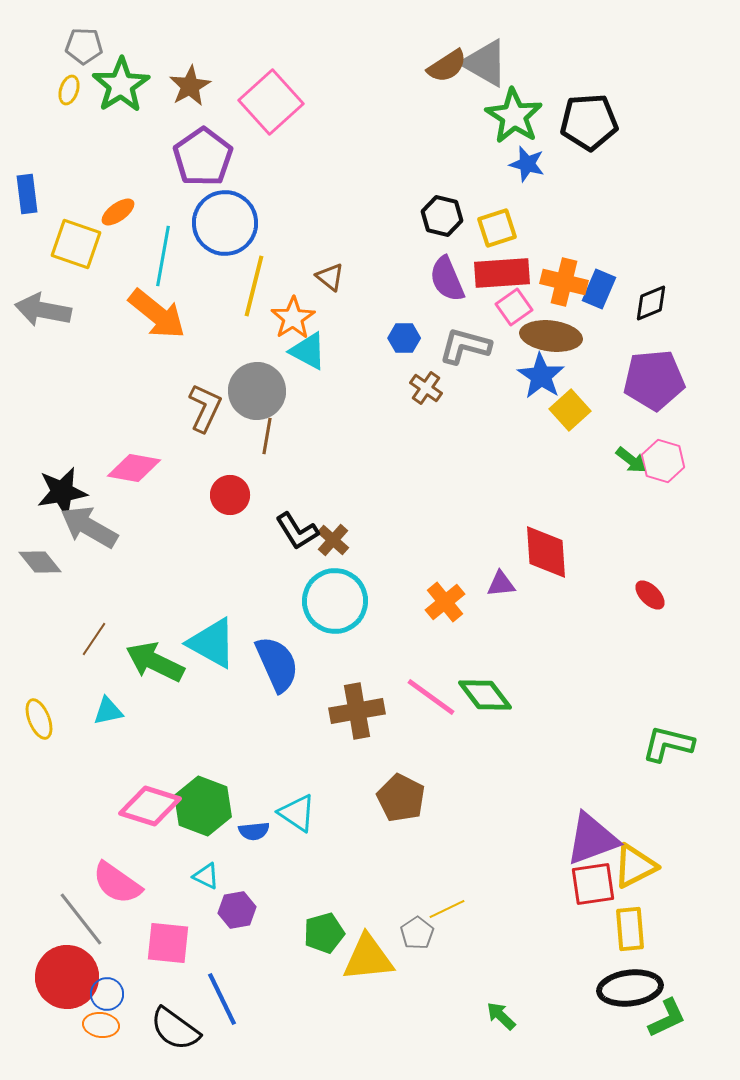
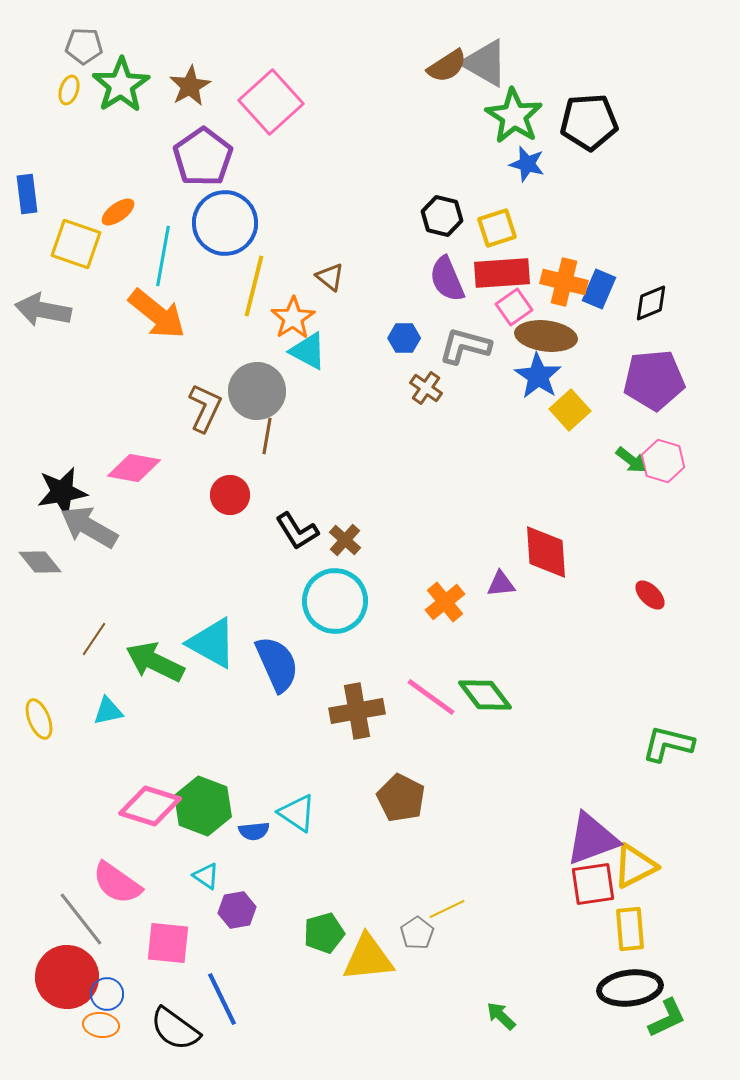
brown ellipse at (551, 336): moved 5 px left
blue star at (541, 376): moved 3 px left
brown cross at (333, 540): moved 12 px right
cyan triangle at (206, 876): rotated 8 degrees clockwise
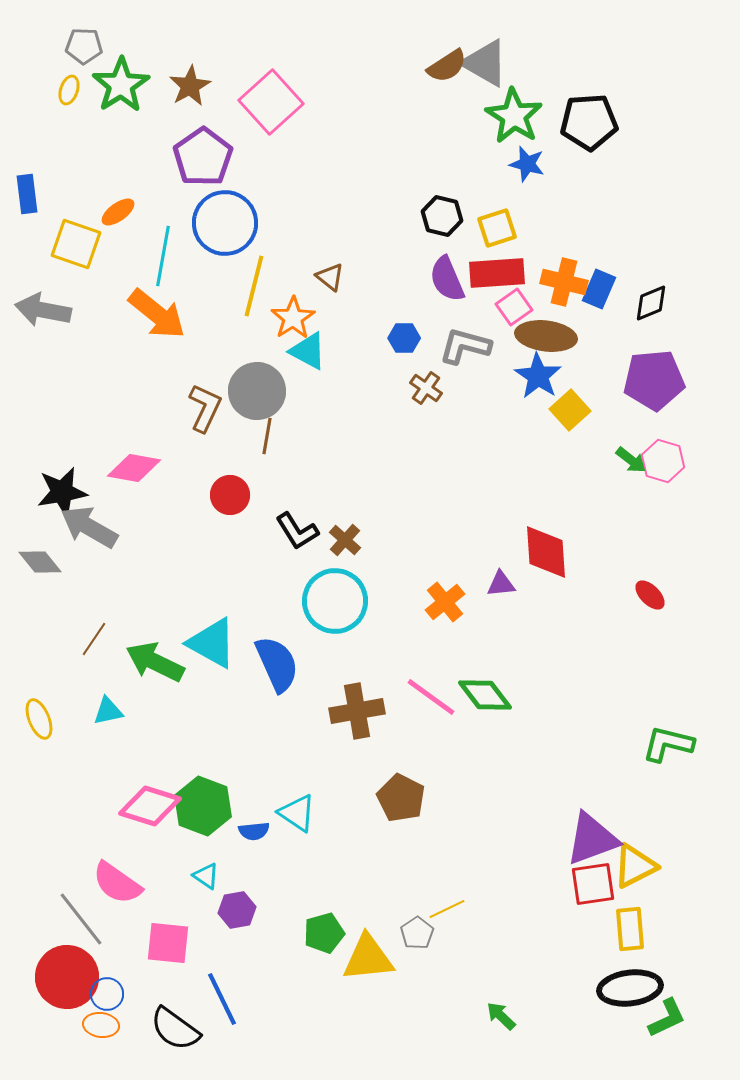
red rectangle at (502, 273): moved 5 px left
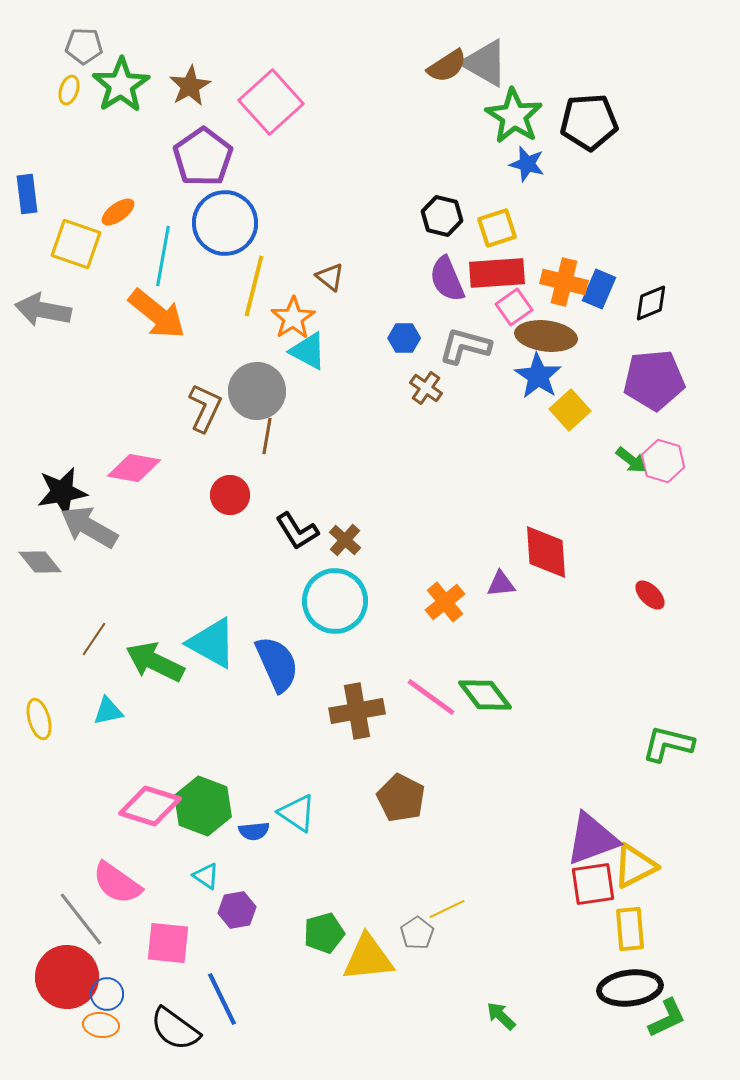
yellow ellipse at (39, 719): rotated 6 degrees clockwise
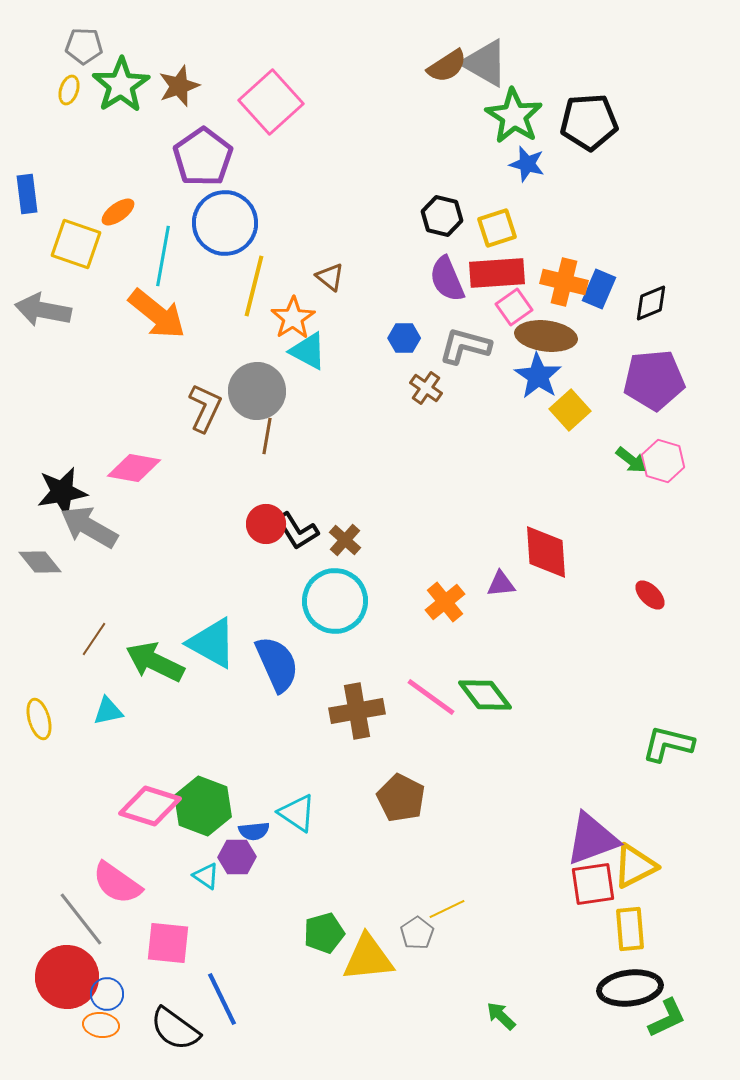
brown star at (190, 86): moved 11 px left; rotated 9 degrees clockwise
red circle at (230, 495): moved 36 px right, 29 px down
purple hexagon at (237, 910): moved 53 px up; rotated 9 degrees clockwise
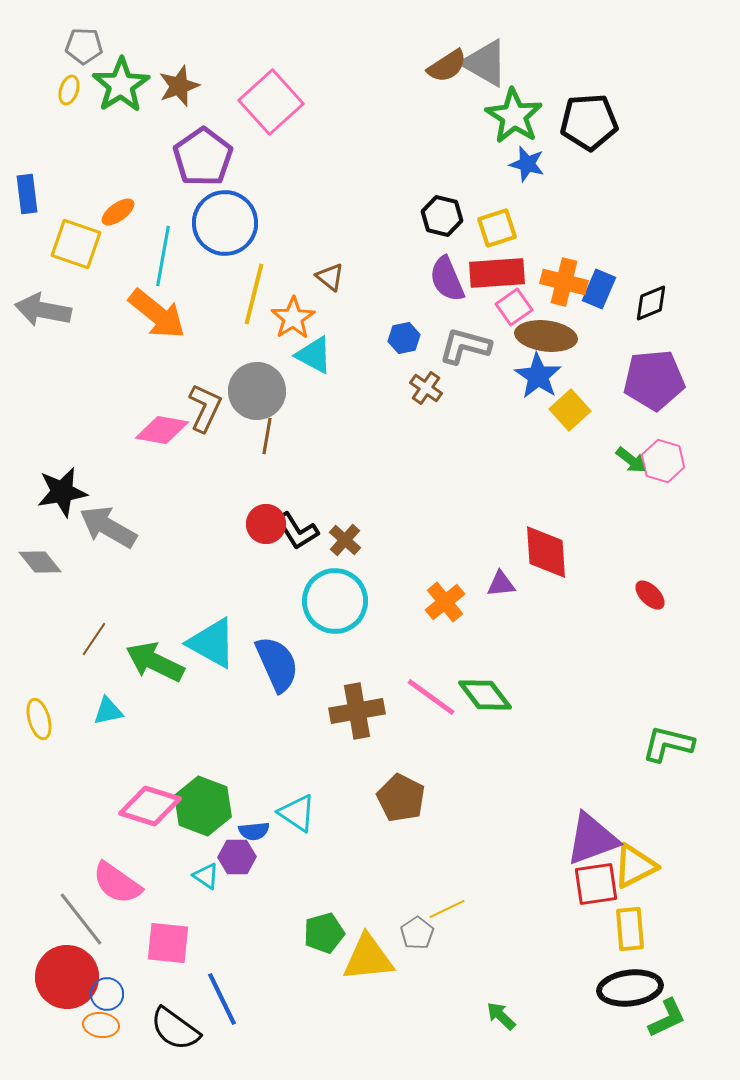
yellow line at (254, 286): moved 8 px down
blue hexagon at (404, 338): rotated 12 degrees counterclockwise
cyan triangle at (308, 351): moved 6 px right, 4 px down
pink diamond at (134, 468): moved 28 px right, 38 px up
gray arrow at (89, 527): moved 19 px right
red square at (593, 884): moved 3 px right
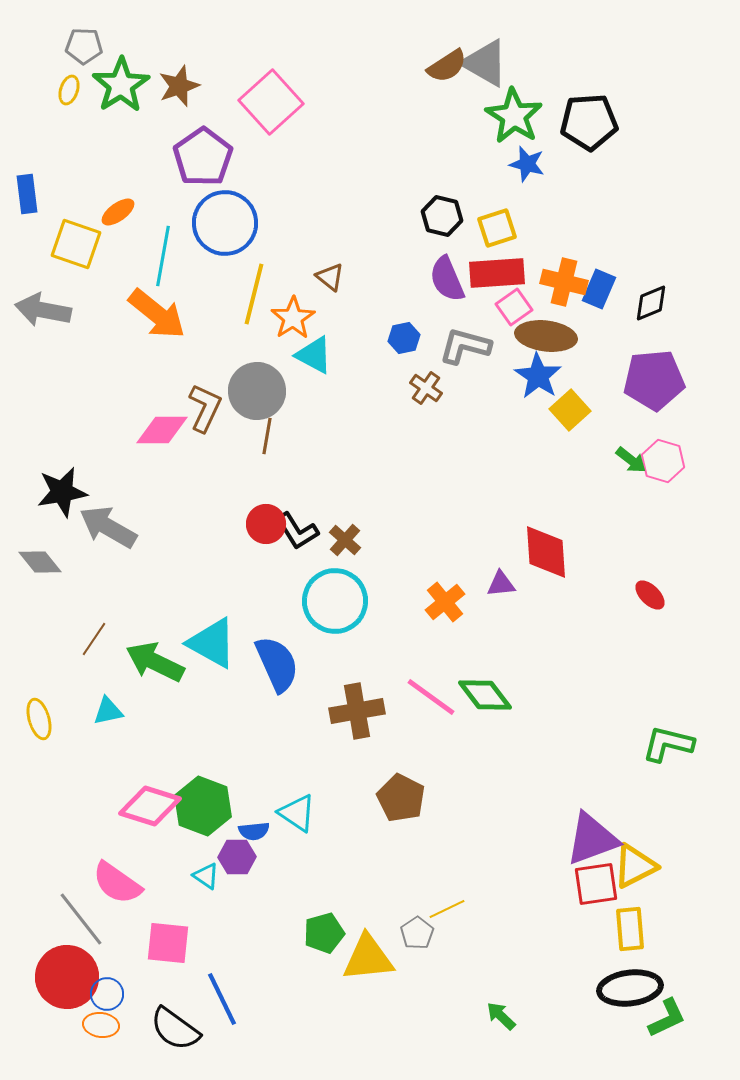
pink diamond at (162, 430): rotated 10 degrees counterclockwise
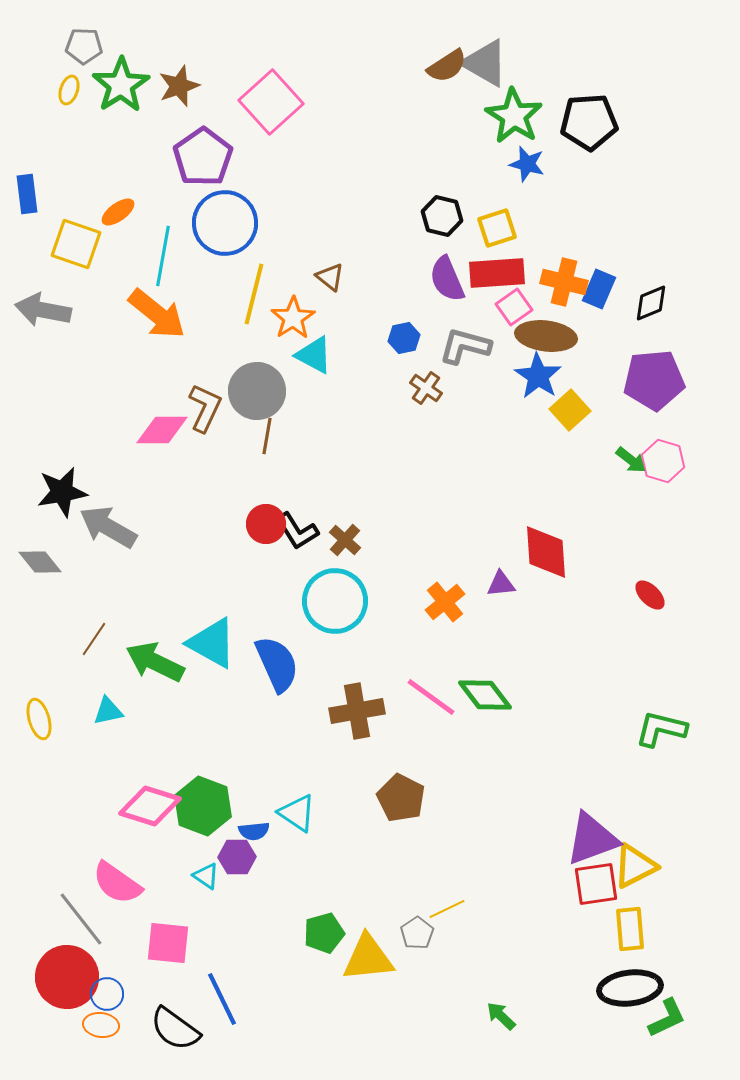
green L-shape at (668, 744): moved 7 px left, 15 px up
